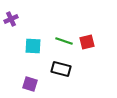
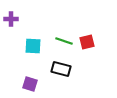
purple cross: rotated 24 degrees clockwise
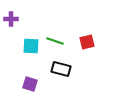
green line: moved 9 px left
cyan square: moved 2 px left
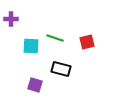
green line: moved 3 px up
purple square: moved 5 px right, 1 px down
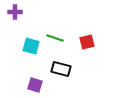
purple cross: moved 4 px right, 7 px up
cyan square: rotated 12 degrees clockwise
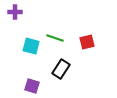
black rectangle: rotated 72 degrees counterclockwise
purple square: moved 3 px left, 1 px down
